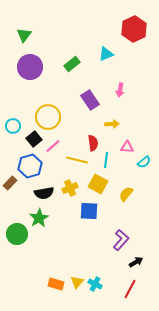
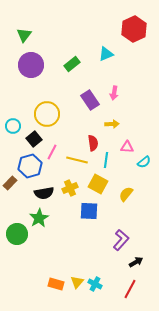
purple circle: moved 1 px right, 2 px up
pink arrow: moved 6 px left, 3 px down
yellow circle: moved 1 px left, 3 px up
pink line: moved 1 px left, 6 px down; rotated 21 degrees counterclockwise
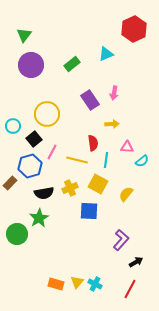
cyan semicircle: moved 2 px left, 1 px up
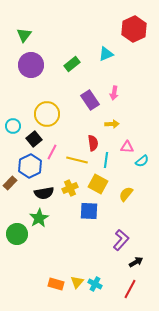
blue hexagon: rotated 10 degrees counterclockwise
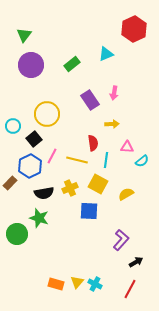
pink line: moved 4 px down
yellow semicircle: rotated 21 degrees clockwise
green star: rotated 24 degrees counterclockwise
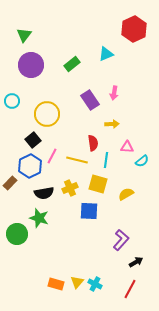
cyan circle: moved 1 px left, 25 px up
black square: moved 1 px left, 1 px down
yellow square: rotated 12 degrees counterclockwise
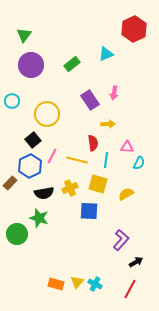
yellow arrow: moved 4 px left
cyan semicircle: moved 3 px left, 2 px down; rotated 24 degrees counterclockwise
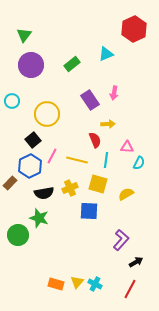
red semicircle: moved 2 px right, 3 px up; rotated 14 degrees counterclockwise
green circle: moved 1 px right, 1 px down
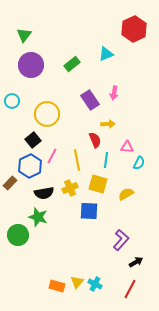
yellow line: rotated 65 degrees clockwise
green star: moved 1 px left, 1 px up
orange rectangle: moved 1 px right, 2 px down
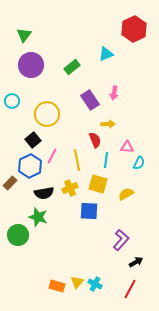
green rectangle: moved 3 px down
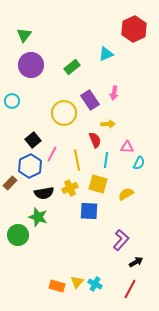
yellow circle: moved 17 px right, 1 px up
pink line: moved 2 px up
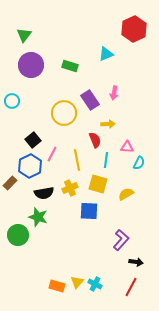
green rectangle: moved 2 px left, 1 px up; rotated 56 degrees clockwise
black arrow: rotated 40 degrees clockwise
red line: moved 1 px right, 2 px up
